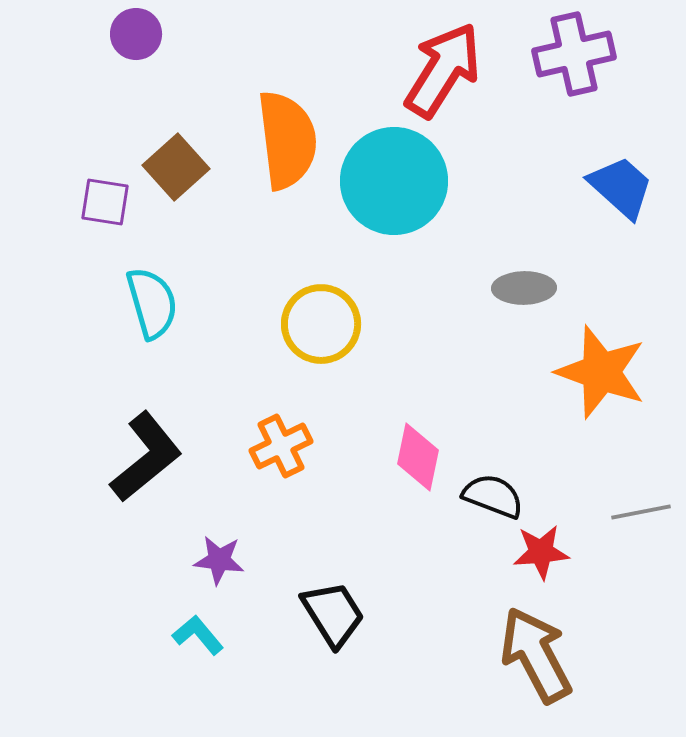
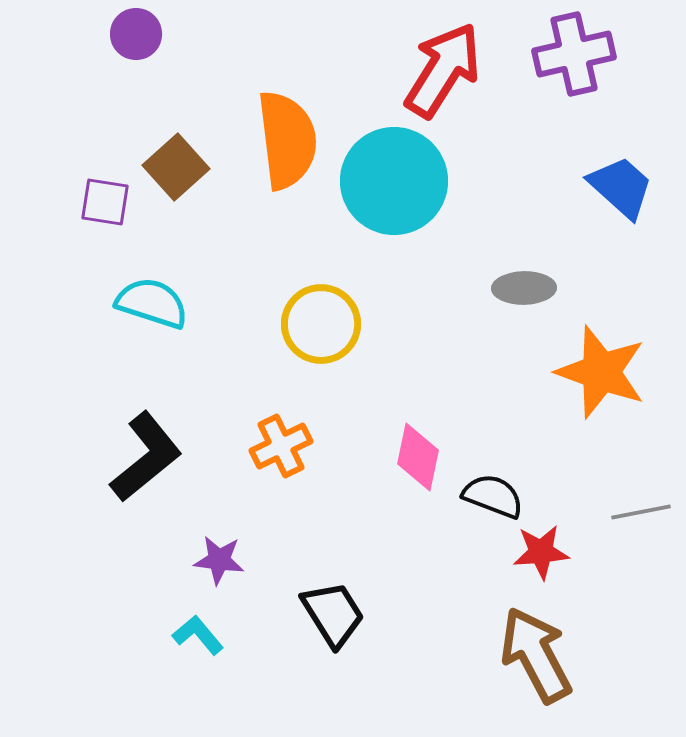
cyan semicircle: rotated 56 degrees counterclockwise
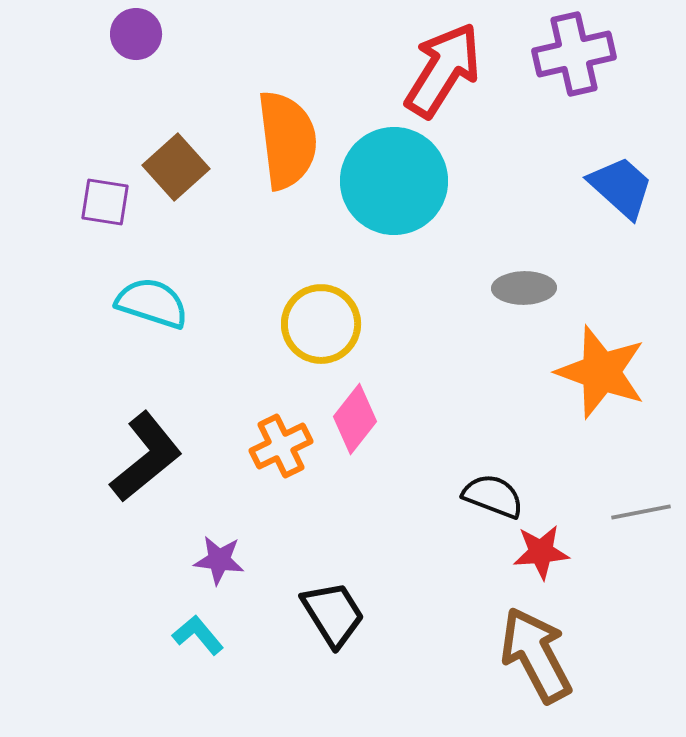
pink diamond: moved 63 px left, 38 px up; rotated 26 degrees clockwise
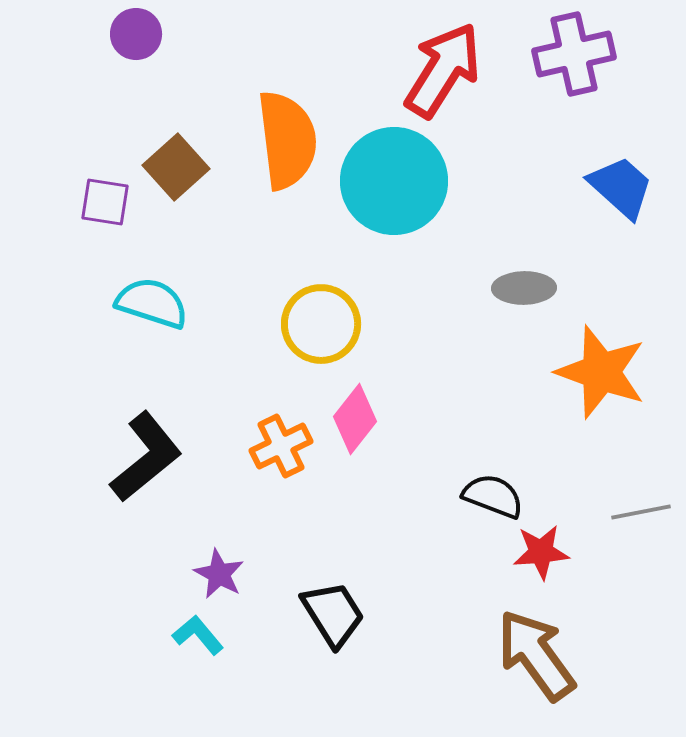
purple star: moved 14 px down; rotated 21 degrees clockwise
brown arrow: rotated 8 degrees counterclockwise
